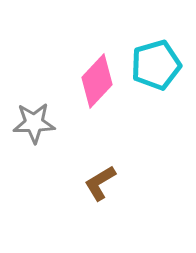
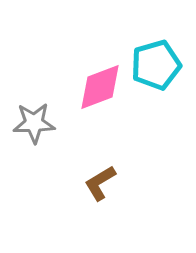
pink diamond: moved 3 px right, 6 px down; rotated 26 degrees clockwise
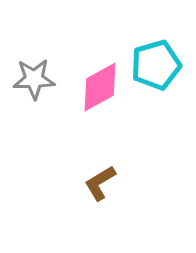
pink diamond: rotated 8 degrees counterclockwise
gray star: moved 44 px up
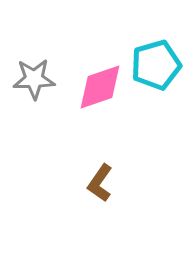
pink diamond: rotated 10 degrees clockwise
brown L-shape: rotated 24 degrees counterclockwise
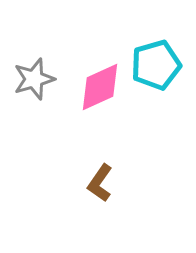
gray star: rotated 15 degrees counterclockwise
pink diamond: rotated 6 degrees counterclockwise
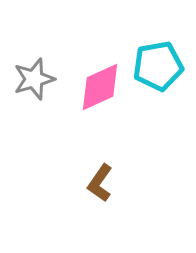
cyan pentagon: moved 2 px right, 1 px down; rotated 6 degrees clockwise
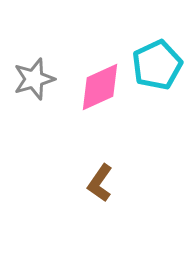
cyan pentagon: moved 1 px left, 1 px up; rotated 15 degrees counterclockwise
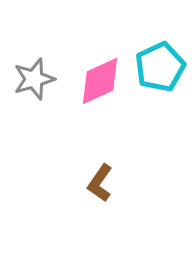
cyan pentagon: moved 3 px right, 2 px down
pink diamond: moved 6 px up
